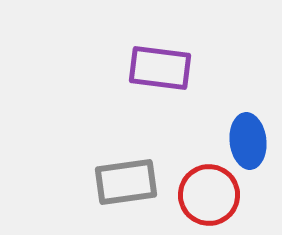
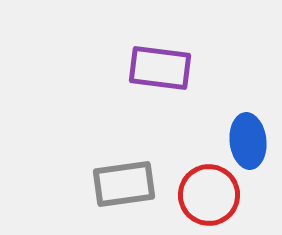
gray rectangle: moved 2 px left, 2 px down
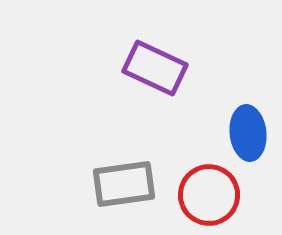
purple rectangle: moved 5 px left; rotated 18 degrees clockwise
blue ellipse: moved 8 px up
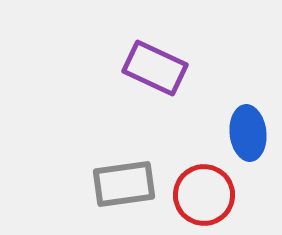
red circle: moved 5 px left
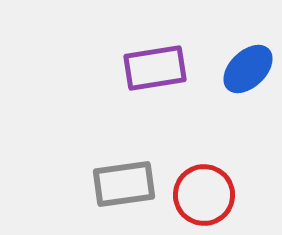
purple rectangle: rotated 34 degrees counterclockwise
blue ellipse: moved 64 px up; rotated 52 degrees clockwise
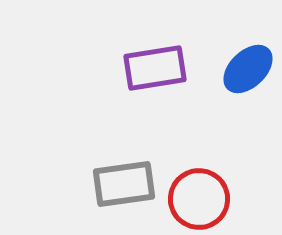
red circle: moved 5 px left, 4 px down
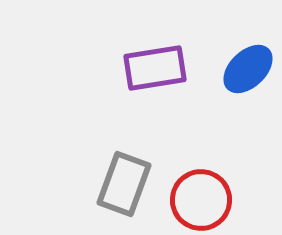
gray rectangle: rotated 62 degrees counterclockwise
red circle: moved 2 px right, 1 px down
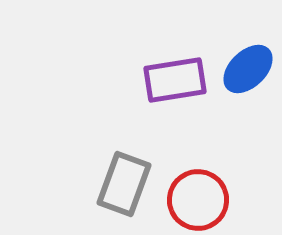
purple rectangle: moved 20 px right, 12 px down
red circle: moved 3 px left
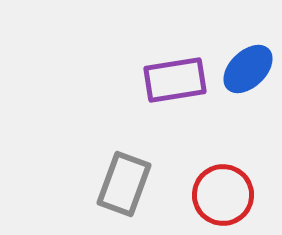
red circle: moved 25 px right, 5 px up
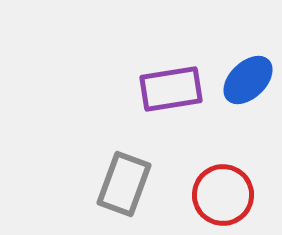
blue ellipse: moved 11 px down
purple rectangle: moved 4 px left, 9 px down
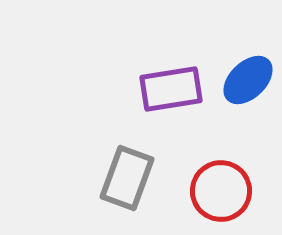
gray rectangle: moved 3 px right, 6 px up
red circle: moved 2 px left, 4 px up
